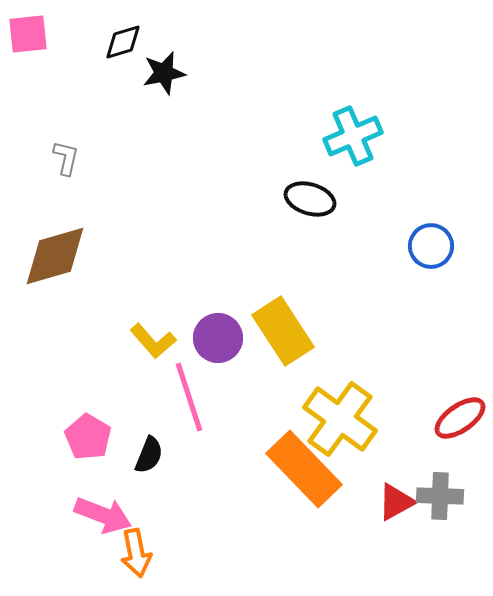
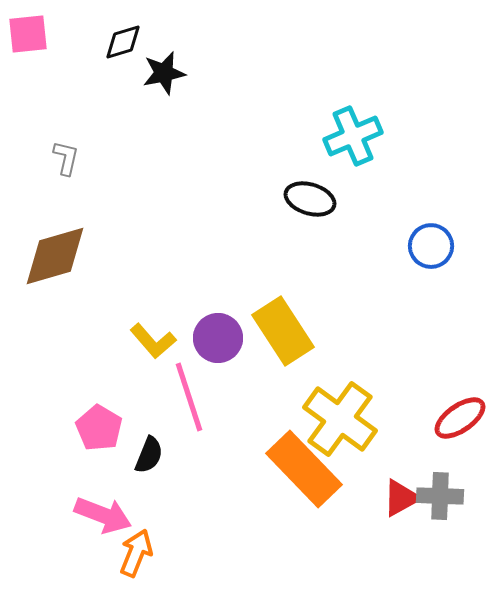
pink pentagon: moved 11 px right, 9 px up
red triangle: moved 5 px right, 4 px up
orange arrow: rotated 147 degrees counterclockwise
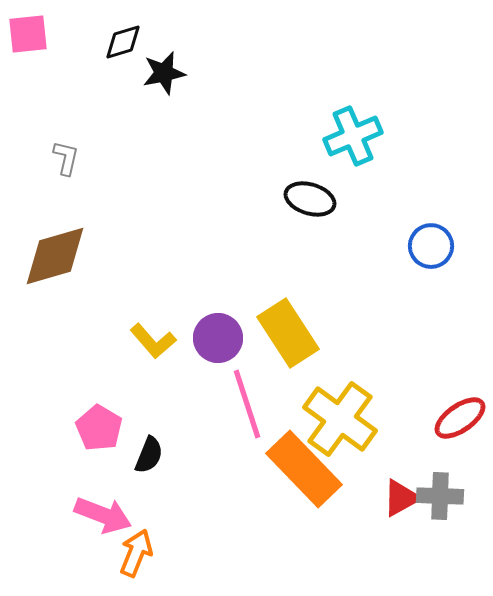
yellow rectangle: moved 5 px right, 2 px down
pink line: moved 58 px right, 7 px down
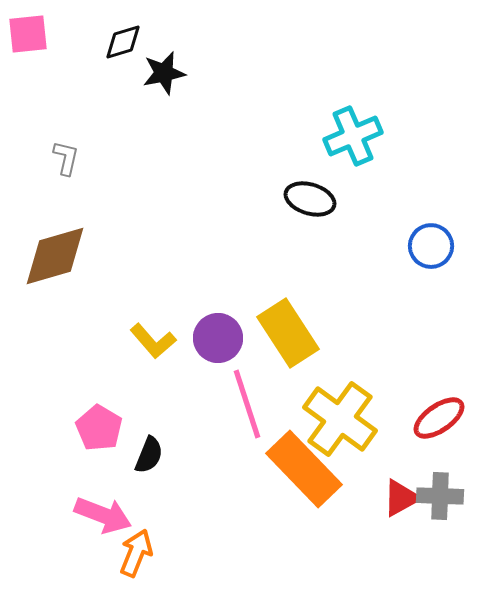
red ellipse: moved 21 px left
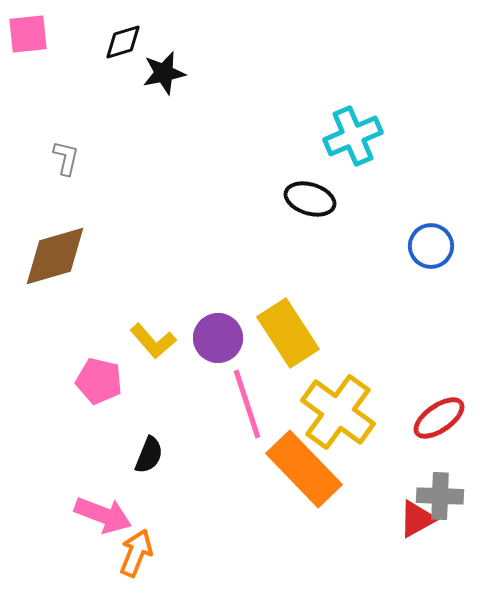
yellow cross: moved 2 px left, 7 px up
pink pentagon: moved 47 px up; rotated 18 degrees counterclockwise
red triangle: moved 16 px right, 21 px down
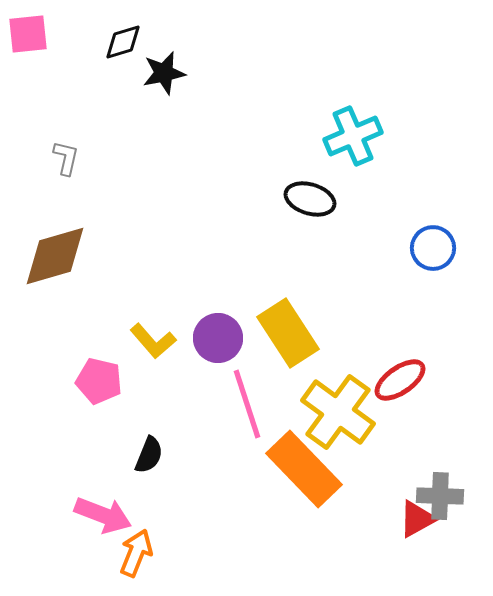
blue circle: moved 2 px right, 2 px down
red ellipse: moved 39 px left, 38 px up
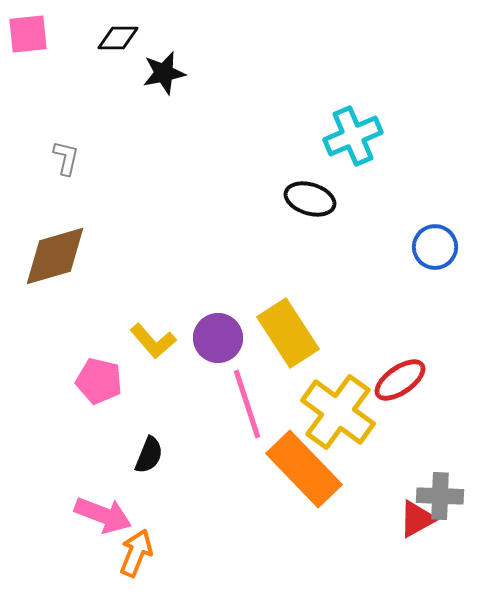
black diamond: moved 5 px left, 4 px up; rotated 18 degrees clockwise
blue circle: moved 2 px right, 1 px up
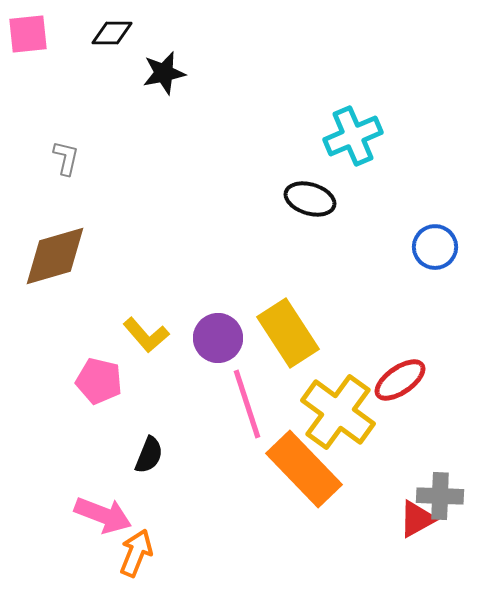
black diamond: moved 6 px left, 5 px up
yellow L-shape: moved 7 px left, 6 px up
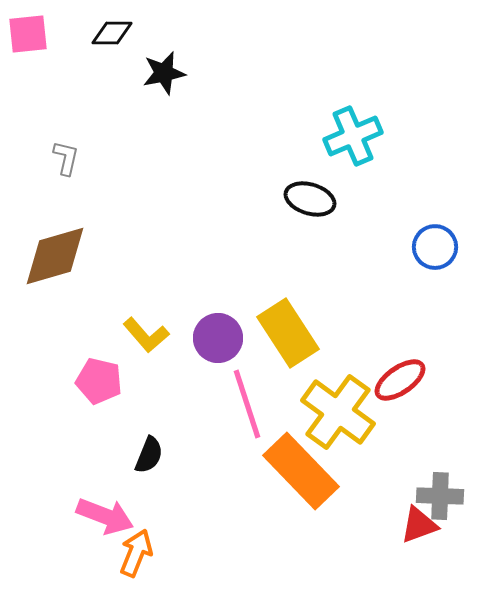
orange rectangle: moved 3 px left, 2 px down
pink arrow: moved 2 px right, 1 px down
red triangle: moved 2 px right, 6 px down; rotated 9 degrees clockwise
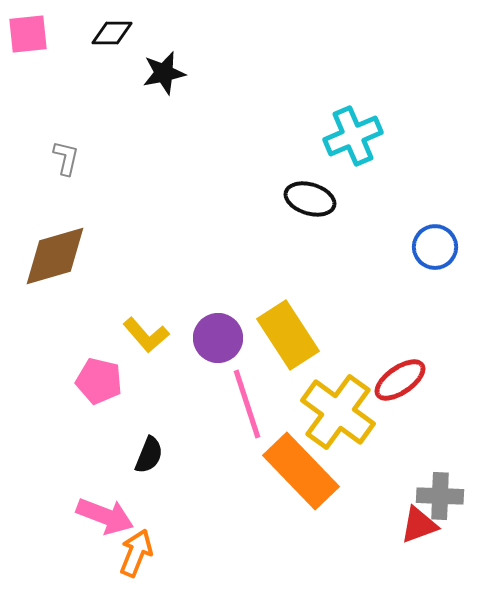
yellow rectangle: moved 2 px down
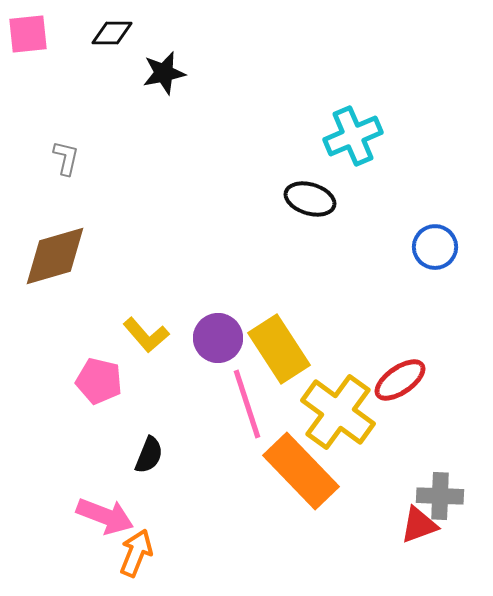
yellow rectangle: moved 9 px left, 14 px down
